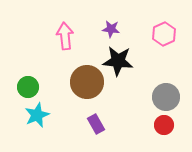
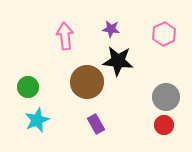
cyan star: moved 5 px down
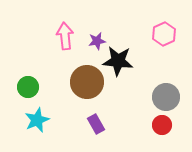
purple star: moved 14 px left, 12 px down; rotated 18 degrees counterclockwise
red circle: moved 2 px left
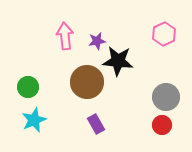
cyan star: moved 3 px left
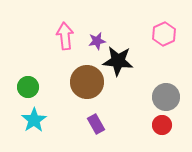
cyan star: rotated 10 degrees counterclockwise
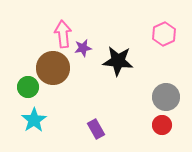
pink arrow: moved 2 px left, 2 px up
purple star: moved 14 px left, 7 px down
brown circle: moved 34 px left, 14 px up
purple rectangle: moved 5 px down
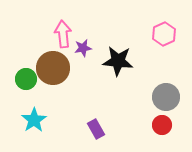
green circle: moved 2 px left, 8 px up
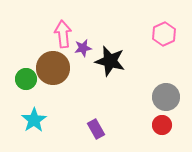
black star: moved 8 px left; rotated 8 degrees clockwise
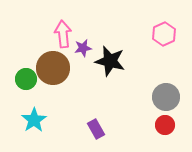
red circle: moved 3 px right
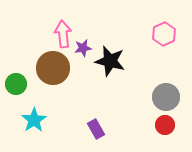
green circle: moved 10 px left, 5 px down
